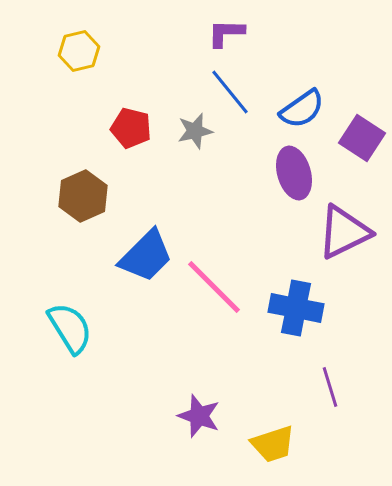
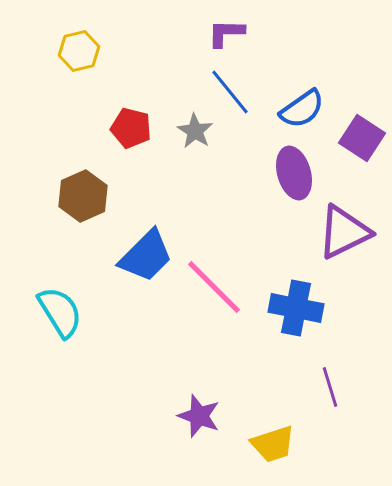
gray star: rotated 27 degrees counterclockwise
cyan semicircle: moved 10 px left, 16 px up
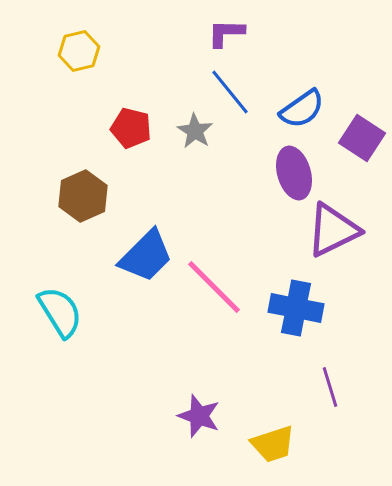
purple triangle: moved 11 px left, 2 px up
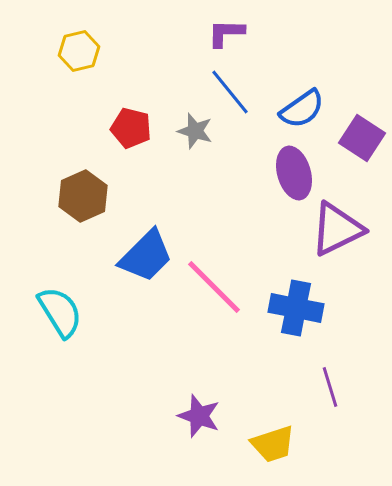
gray star: rotated 15 degrees counterclockwise
purple triangle: moved 4 px right, 1 px up
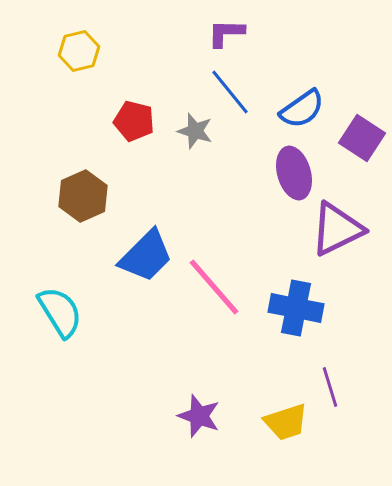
red pentagon: moved 3 px right, 7 px up
pink line: rotated 4 degrees clockwise
yellow trapezoid: moved 13 px right, 22 px up
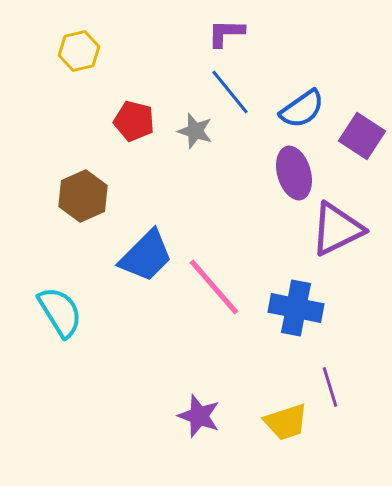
purple square: moved 2 px up
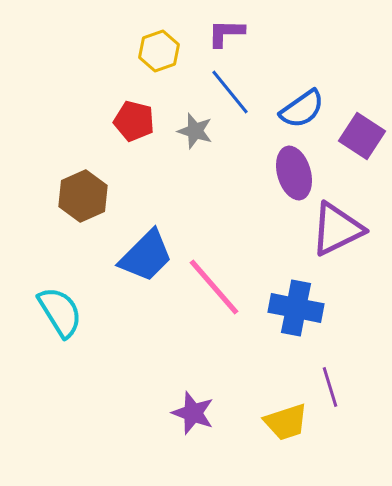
yellow hexagon: moved 80 px right; rotated 6 degrees counterclockwise
purple star: moved 6 px left, 3 px up
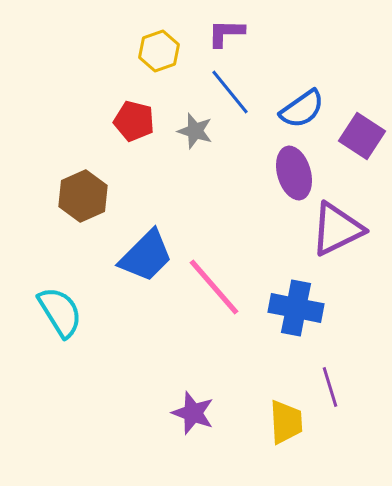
yellow trapezoid: rotated 75 degrees counterclockwise
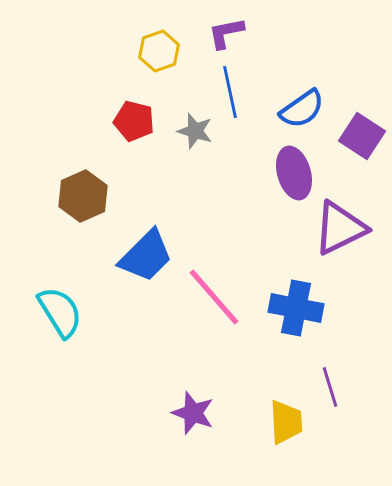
purple L-shape: rotated 12 degrees counterclockwise
blue line: rotated 27 degrees clockwise
purple triangle: moved 3 px right, 1 px up
pink line: moved 10 px down
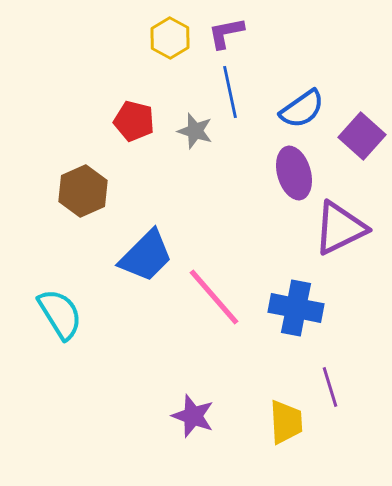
yellow hexagon: moved 11 px right, 13 px up; rotated 12 degrees counterclockwise
purple square: rotated 9 degrees clockwise
brown hexagon: moved 5 px up
cyan semicircle: moved 2 px down
purple star: moved 3 px down
